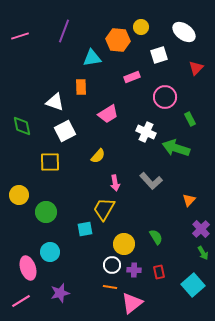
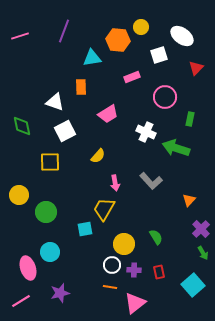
white ellipse at (184, 32): moved 2 px left, 4 px down
green rectangle at (190, 119): rotated 40 degrees clockwise
pink triangle at (132, 303): moved 3 px right
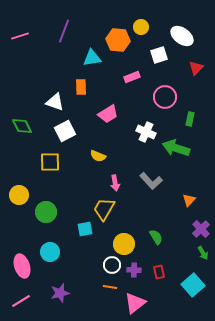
green diamond at (22, 126): rotated 15 degrees counterclockwise
yellow semicircle at (98, 156): rotated 70 degrees clockwise
pink ellipse at (28, 268): moved 6 px left, 2 px up
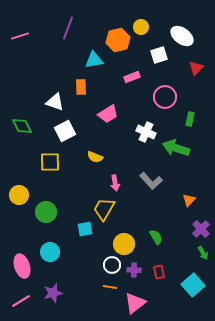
purple line at (64, 31): moved 4 px right, 3 px up
orange hexagon at (118, 40): rotated 20 degrees counterclockwise
cyan triangle at (92, 58): moved 2 px right, 2 px down
yellow semicircle at (98, 156): moved 3 px left, 1 px down
purple star at (60, 293): moved 7 px left
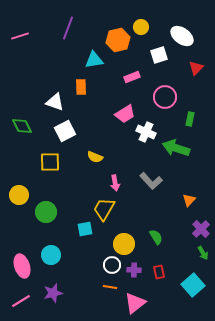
pink trapezoid at (108, 114): moved 17 px right
cyan circle at (50, 252): moved 1 px right, 3 px down
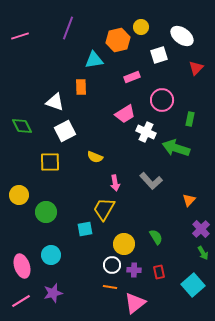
pink circle at (165, 97): moved 3 px left, 3 px down
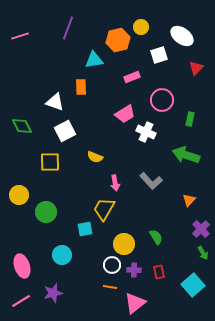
green arrow at (176, 148): moved 10 px right, 7 px down
cyan circle at (51, 255): moved 11 px right
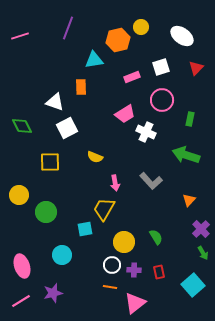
white square at (159, 55): moved 2 px right, 12 px down
white square at (65, 131): moved 2 px right, 3 px up
yellow circle at (124, 244): moved 2 px up
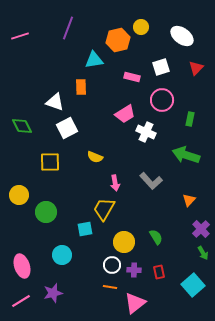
pink rectangle at (132, 77): rotated 35 degrees clockwise
